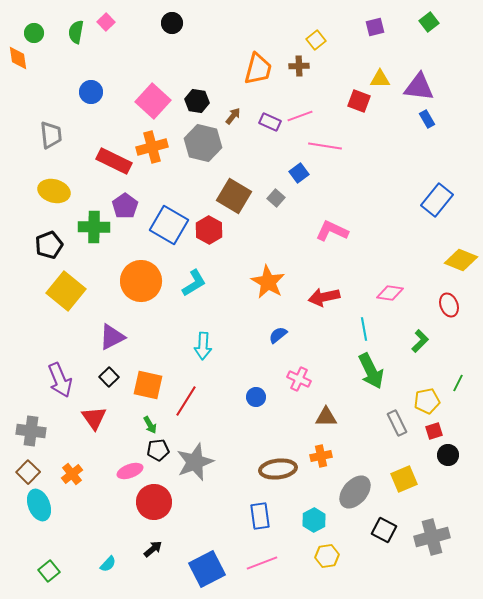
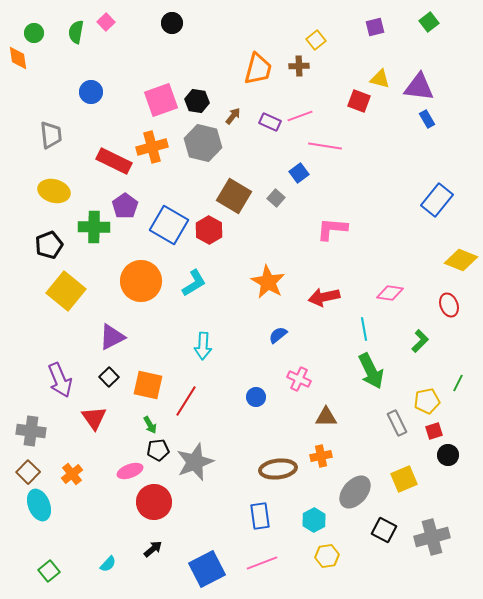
yellow triangle at (380, 79): rotated 15 degrees clockwise
pink square at (153, 101): moved 8 px right, 1 px up; rotated 28 degrees clockwise
pink L-shape at (332, 231): moved 2 px up; rotated 20 degrees counterclockwise
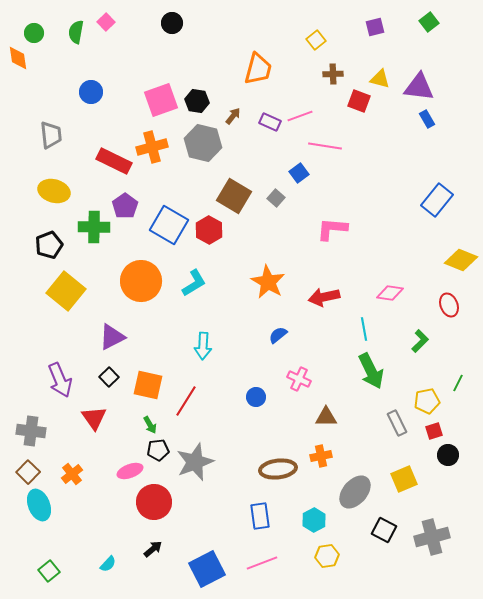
brown cross at (299, 66): moved 34 px right, 8 px down
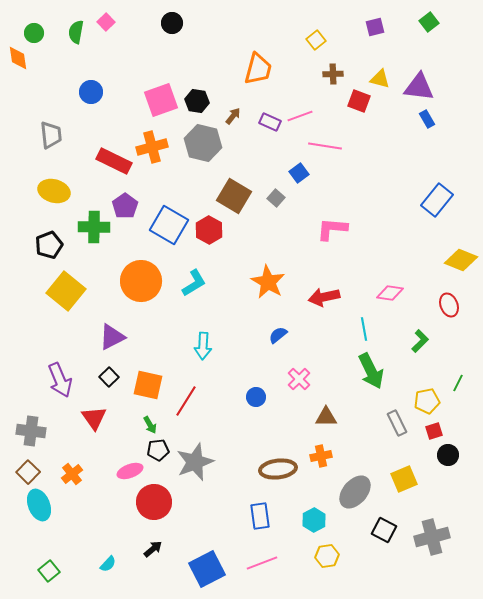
pink cross at (299, 379): rotated 20 degrees clockwise
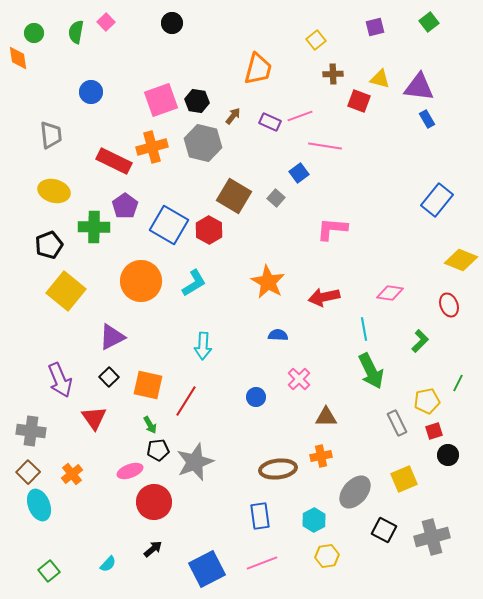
blue semicircle at (278, 335): rotated 42 degrees clockwise
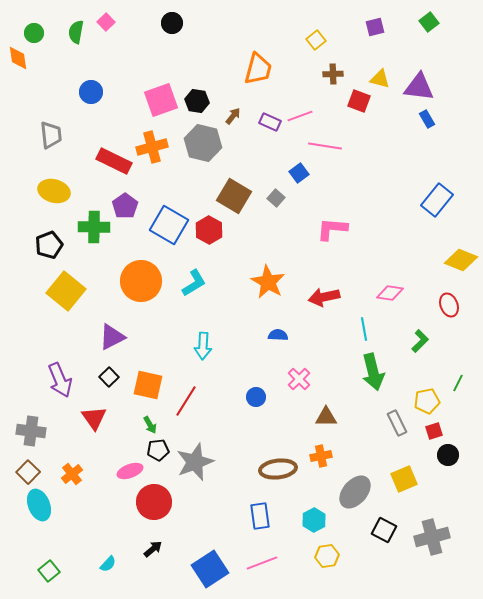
green arrow at (371, 371): moved 2 px right, 1 px down; rotated 12 degrees clockwise
blue square at (207, 569): moved 3 px right; rotated 6 degrees counterclockwise
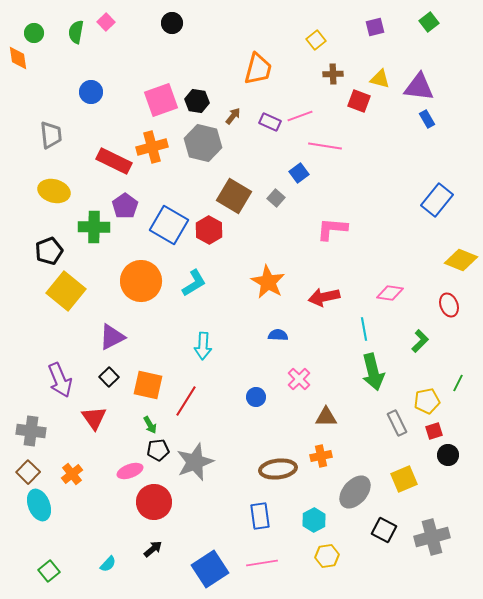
black pentagon at (49, 245): moved 6 px down
pink line at (262, 563): rotated 12 degrees clockwise
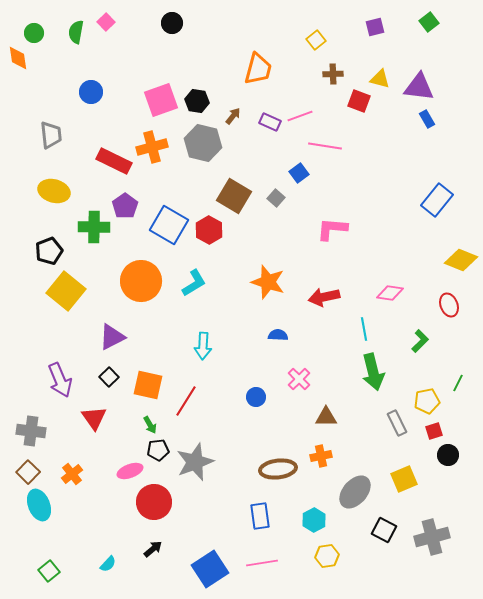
orange star at (268, 282): rotated 12 degrees counterclockwise
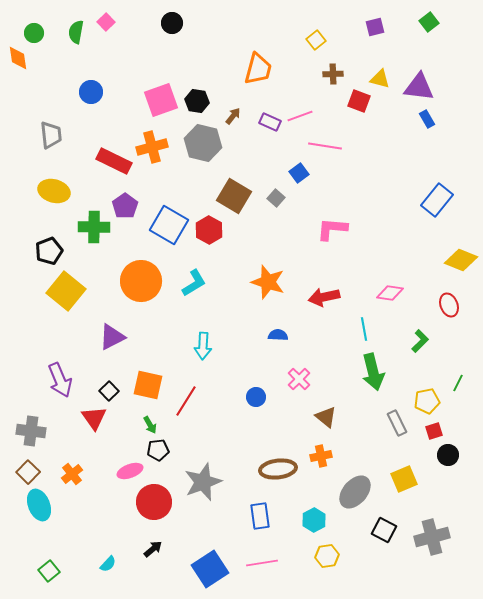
black square at (109, 377): moved 14 px down
brown triangle at (326, 417): rotated 40 degrees clockwise
gray star at (195, 462): moved 8 px right, 20 px down
